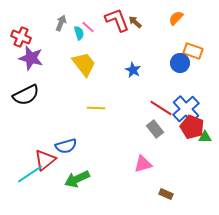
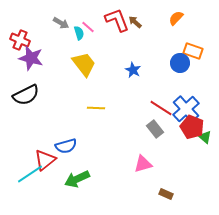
gray arrow: rotated 98 degrees clockwise
red cross: moved 1 px left, 3 px down
green triangle: rotated 40 degrees clockwise
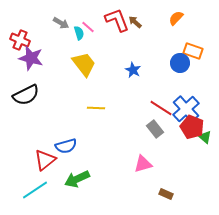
cyan line: moved 5 px right, 16 px down
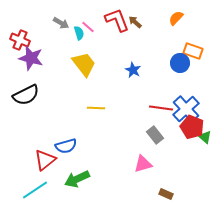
red line: rotated 25 degrees counterclockwise
gray rectangle: moved 6 px down
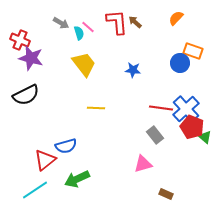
red L-shape: moved 2 px down; rotated 16 degrees clockwise
blue star: rotated 21 degrees counterclockwise
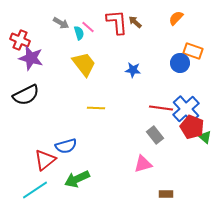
brown rectangle: rotated 24 degrees counterclockwise
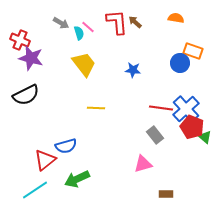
orange semicircle: rotated 56 degrees clockwise
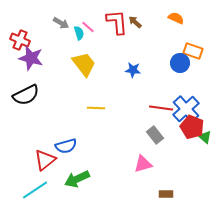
orange semicircle: rotated 14 degrees clockwise
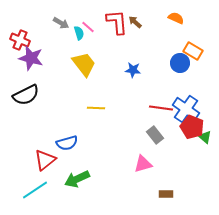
orange rectangle: rotated 12 degrees clockwise
blue cross: rotated 12 degrees counterclockwise
blue semicircle: moved 1 px right, 3 px up
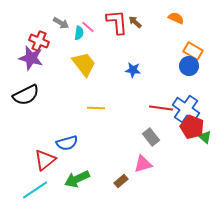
cyan semicircle: rotated 24 degrees clockwise
red cross: moved 19 px right, 1 px down
blue circle: moved 9 px right, 3 px down
gray rectangle: moved 4 px left, 2 px down
brown rectangle: moved 45 px left, 13 px up; rotated 40 degrees counterclockwise
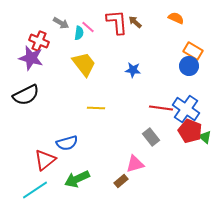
red pentagon: moved 2 px left, 4 px down
pink triangle: moved 8 px left
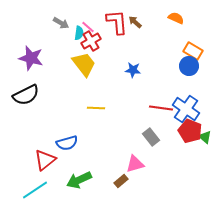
red cross: moved 52 px right; rotated 36 degrees clockwise
green arrow: moved 2 px right, 1 px down
